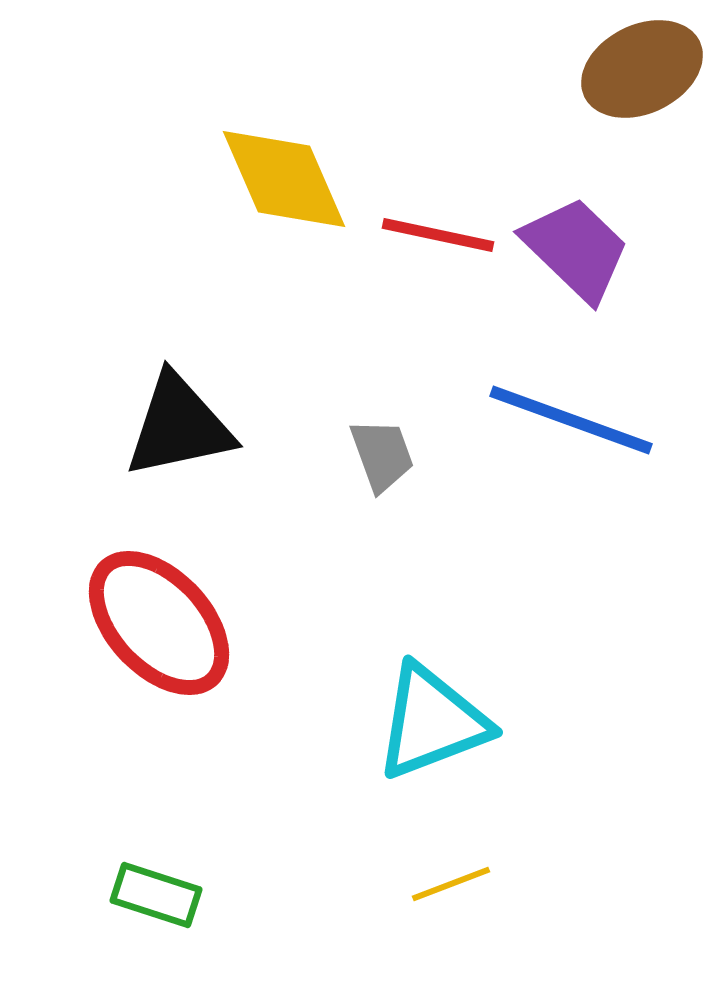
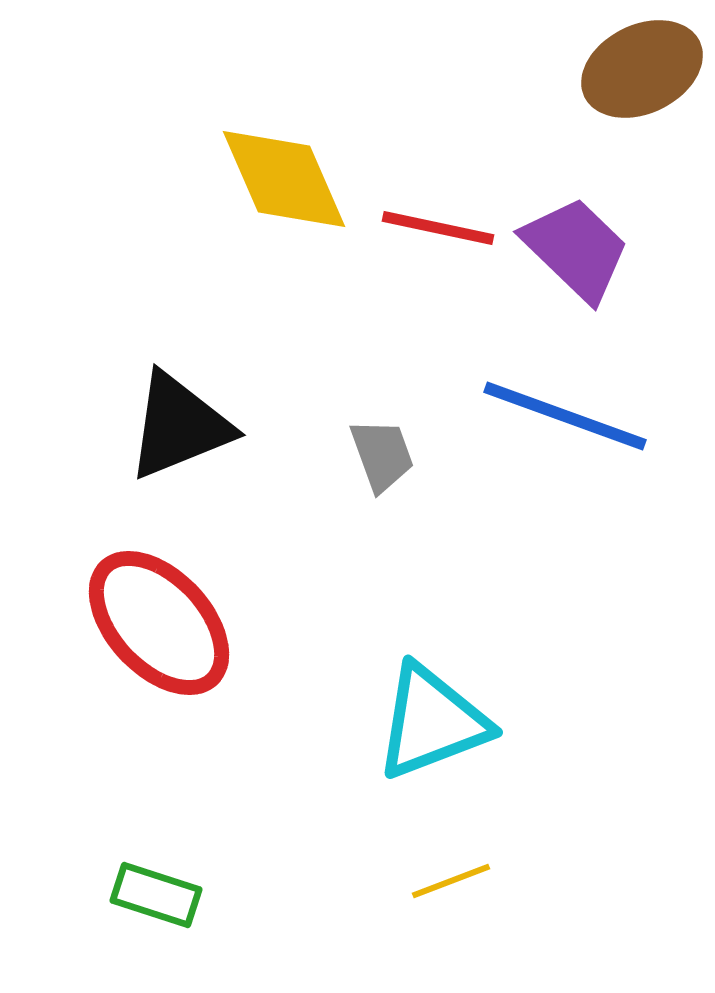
red line: moved 7 px up
blue line: moved 6 px left, 4 px up
black triangle: rotated 10 degrees counterclockwise
yellow line: moved 3 px up
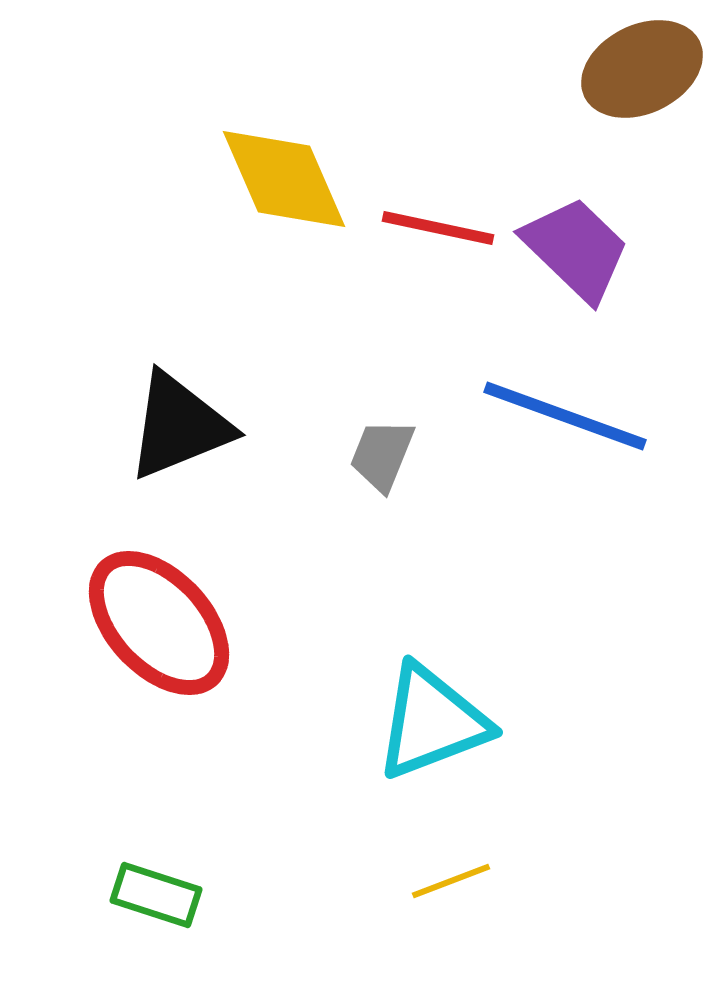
gray trapezoid: rotated 138 degrees counterclockwise
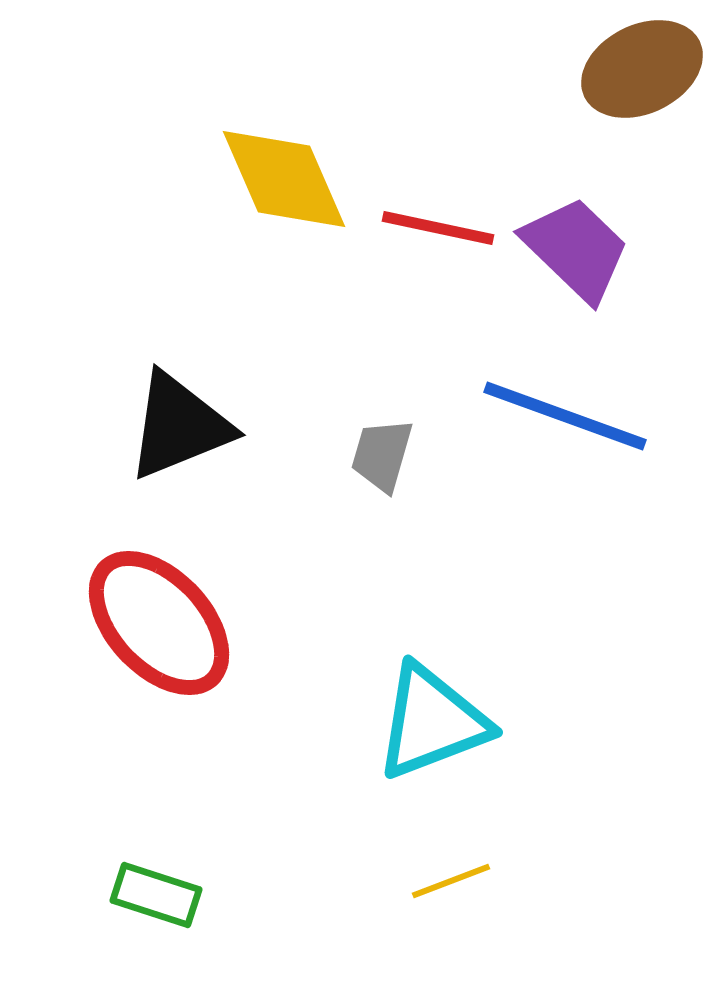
gray trapezoid: rotated 6 degrees counterclockwise
